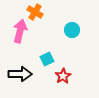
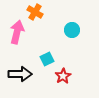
pink arrow: moved 3 px left, 1 px down
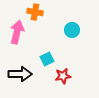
orange cross: rotated 21 degrees counterclockwise
red star: rotated 21 degrees clockwise
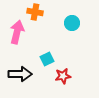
cyan circle: moved 7 px up
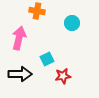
orange cross: moved 2 px right, 1 px up
pink arrow: moved 2 px right, 6 px down
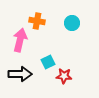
orange cross: moved 10 px down
pink arrow: moved 1 px right, 2 px down
cyan square: moved 1 px right, 3 px down
red star: moved 1 px right; rotated 14 degrees clockwise
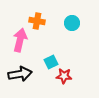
cyan square: moved 3 px right
black arrow: rotated 10 degrees counterclockwise
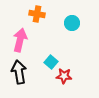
orange cross: moved 7 px up
cyan square: rotated 24 degrees counterclockwise
black arrow: moved 1 px left, 2 px up; rotated 90 degrees counterclockwise
